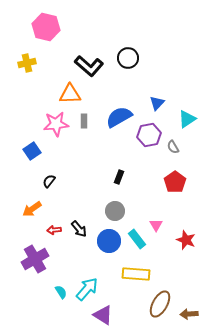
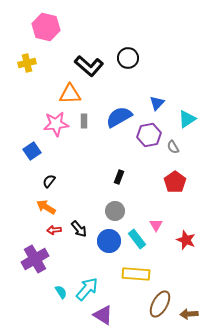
orange arrow: moved 14 px right, 2 px up; rotated 66 degrees clockwise
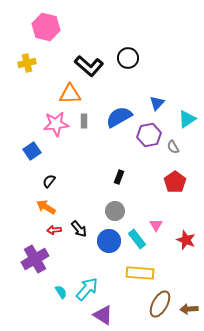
yellow rectangle: moved 4 px right, 1 px up
brown arrow: moved 5 px up
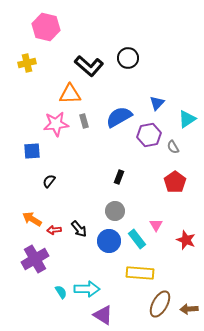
gray rectangle: rotated 16 degrees counterclockwise
blue square: rotated 30 degrees clockwise
orange arrow: moved 14 px left, 12 px down
cyan arrow: rotated 50 degrees clockwise
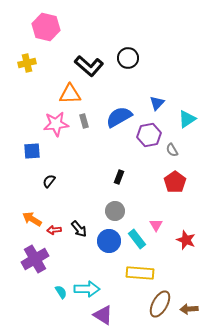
gray semicircle: moved 1 px left, 3 px down
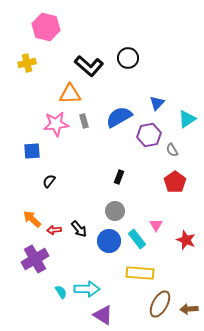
orange arrow: rotated 12 degrees clockwise
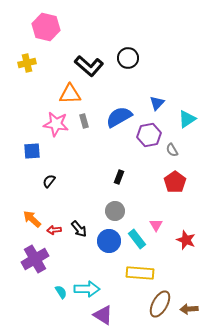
pink star: rotated 15 degrees clockwise
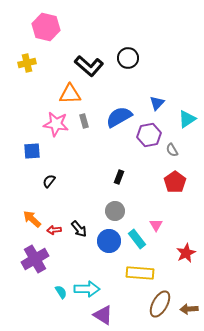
red star: moved 13 px down; rotated 24 degrees clockwise
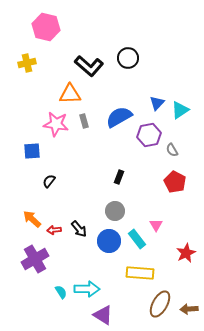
cyan triangle: moved 7 px left, 9 px up
red pentagon: rotated 10 degrees counterclockwise
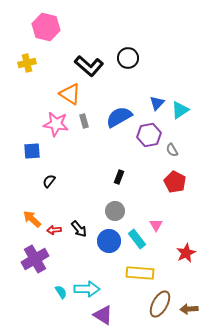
orange triangle: rotated 35 degrees clockwise
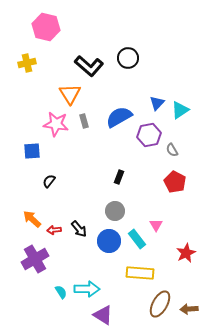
orange triangle: rotated 25 degrees clockwise
